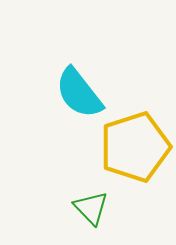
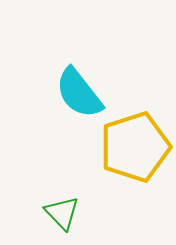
green triangle: moved 29 px left, 5 px down
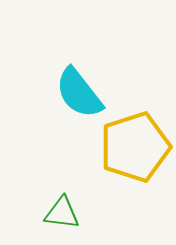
green triangle: rotated 39 degrees counterclockwise
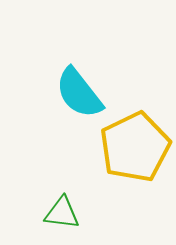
yellow pentagon: rotated 8 degrees counterclockwise
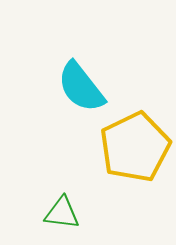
cyan semicircle: moved 2 px right, 6 px up
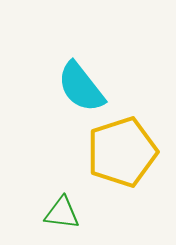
yellow pentagon: moved 13 px left, 5 px down; rotated 8 degrees clockwise
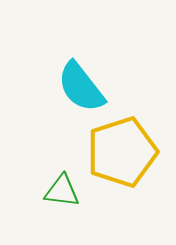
green triangle: moved 22 px up
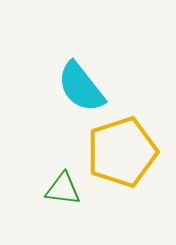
green triangle: moved 1 px right, 2 px up
